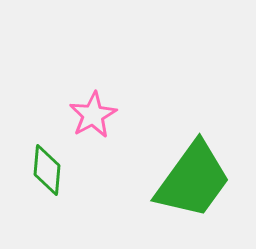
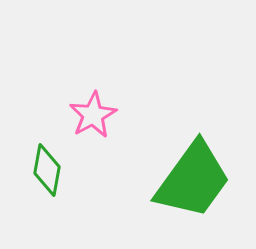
green diamond: rotated 6 degrees clockwise
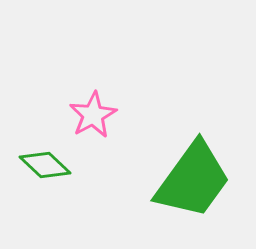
green diamond: moved 2 px left, 5 px up; rotated 57 degrees counterclockwise
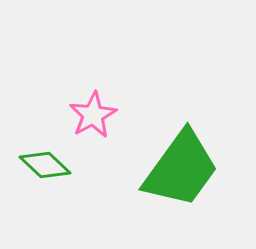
green trapezoid: moved 12 px left, 11 px up
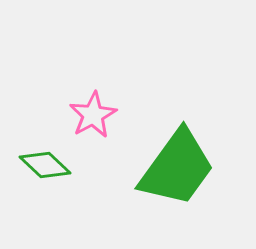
green trapezoid: moved 4 px left, 1 px up
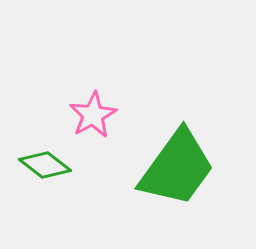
green diamond: rotated 6 degrees counterclockwise
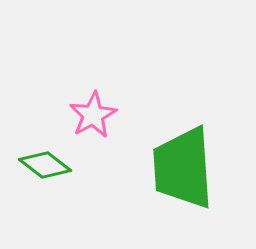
green trapezoid: moved 6 px right; rotated 140 degrees clockwise
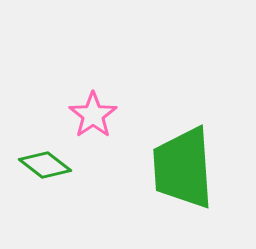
pink star: rotated 6 degrees counterclockwise
